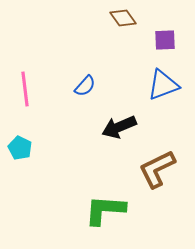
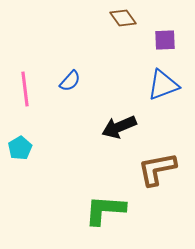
blue semicircle: moved 15 px left, 5 px up
cyan pentagon: rotated 15 degrees clockwise
brown L-shape: rotated 15 degrees clockwise
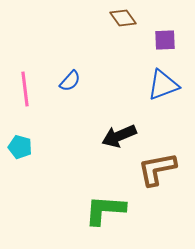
black arrow: moved 9 px down
cyan pentagon: moved 1 px up; rotated 25 degrees counterclockwise
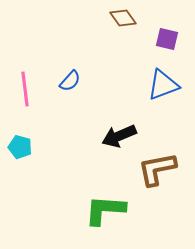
purple square: moved 2 px right, 1 px up; rotated 15 degrees clockwise
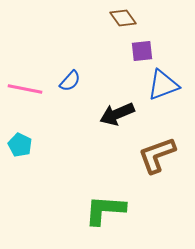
purple square: moved 25 px left, 12 px down; rotated 20 degrees counterclockwise
pink line: rotated 72 degrees counterclockwise
black arrow: moved 2 px left, 22 px up
cyan pentagon: moved 2 px up; rotated 10 degrees clockwise
brown L-shape: moved 14 px up; rotated 9 degrees counterclockwise
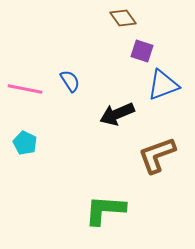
purple square: rotated 25 degrees clockwise
blue semicircle: rotated 75 degrees counterclockwise
cyan pentagon: moved 5 px right, 2 px up
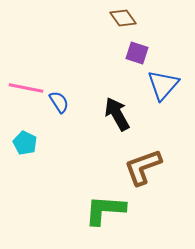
purple square: moved 5 px left, 2 px down
blue semicircle: moved 11 px left, 21 px down
blue triangle: rotated 28 degrees counterclockwise
pink line: moved 1 px right, 1 px up
black arrow: rotated 84 degrees clockwise
brown L-shape: moved 14 px left, 12 px down
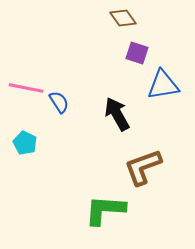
blue triangle: rotated 40 degrees clockwise
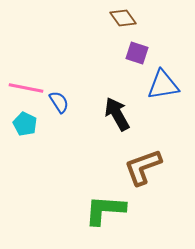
cyan pentagon: moved 19 px up
